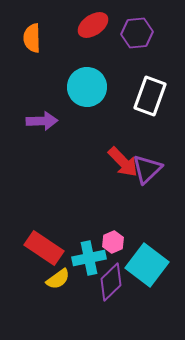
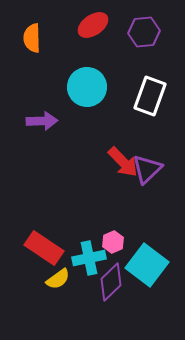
purple hexagon: moved 7 px right, 1 px up
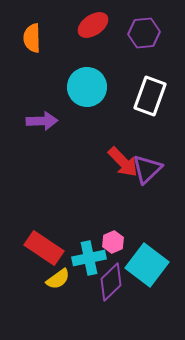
purple hexagon: moved 1 px down
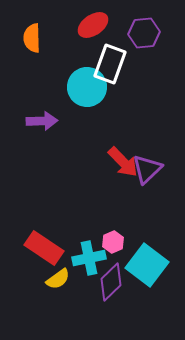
white rectangle: moved 40 px left, 32 px up
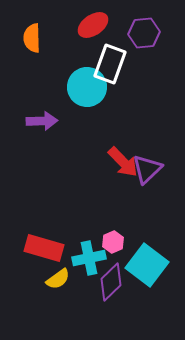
red rectangle: rotated 18 degrees counterclockwise
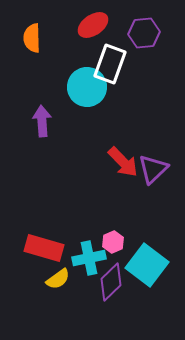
purple arrow: rotated 92 degrees counterclockwise
purple triangle: moved 6 px right
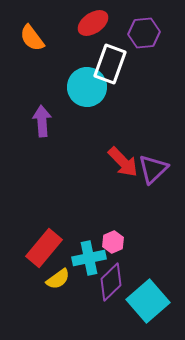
red ellipse: moved 2 px up
orange semicircle: rotated 36 degrees counterclockwise
red rectangle: rotated 66 degrees counterclockwise
cyan square: moved 1 px right, 36 px down; rotated 12 degrees clockwise
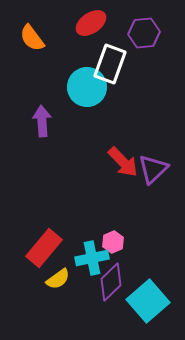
red ellipse: moved 2 px left
cyan cross: moved 3 px right
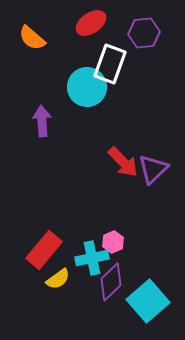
orange semicircle: rotated 12 degrees counterclockwise
red rectangle: moved 2 px down
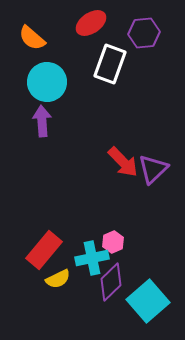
cyan circle: moved 40 px left, 5 px up
yellow semicircle: rotated 10 degrees clockwise
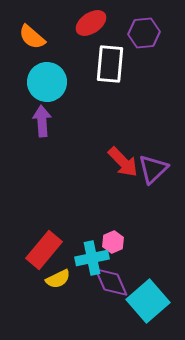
orange semicircle: moved 1 px up
white rectangle: rotated 15 degrees counterclockwise
purple diamond: rotated 69 degrees counterclockwise
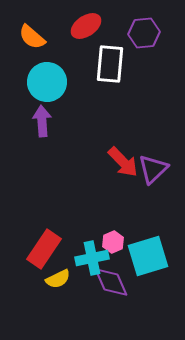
red ellipse: moved 5 px left, 3 px down
red rectangle: moved 1 px up; rotated 6 degrees counterclockwise
cyan square: moved 45 px up; rotated 24 degrees clockwise
